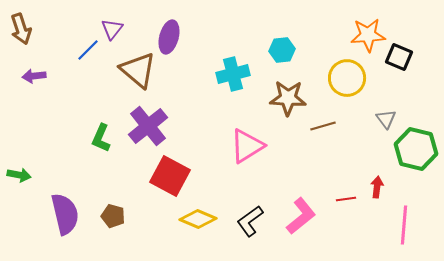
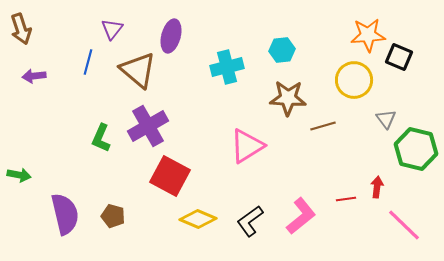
purple ellipse: moved 2 px right, 1 px up
blue line: moved 12 px down; rotated 30 degrees counterclockwise
cyan cross: moved 6 px left, 7 px up
yellow circle: moved 7 px right, 2 px down
purple cross: rotated 9 degrees clockwise
pink line: rotated 51 degrees counterclockwise
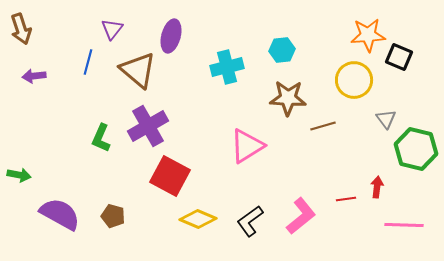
purple semicircle: moved 5 px left; rotated 48 degrees counterclockwise
pink line: rotated 42 degrees counterclockwise
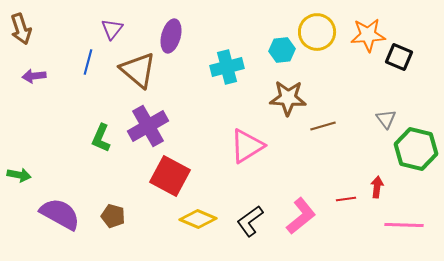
yellow circle: moved 37 px left, 48 px up
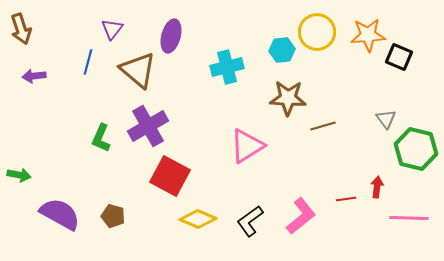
pink line: moved 5 px right, 7 px up
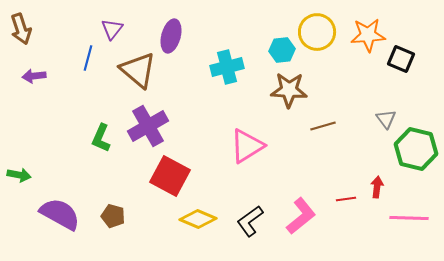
black square: moved 2 px right, 2 px down
blue line: moved 4 px up
brown star: moved 1 px right, 8 px up
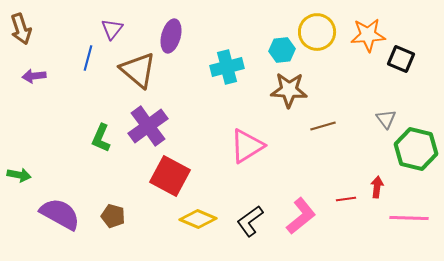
purple cross: rotated 6 degrees counterclockwise
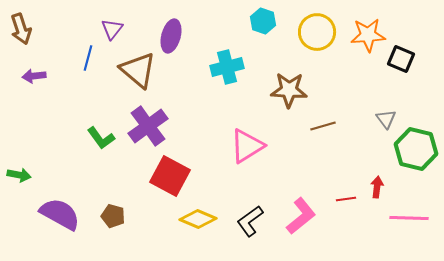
cyan hexagon: moved 19 px left, 29 px up; rotated 25 degrees clockwise
green L-shape: rotated 60 degrees counterclockwise
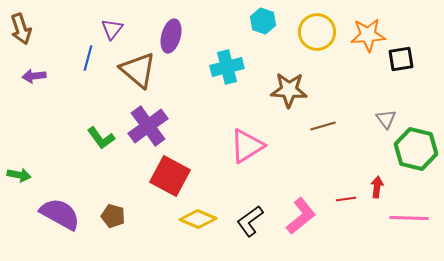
black square: rotated 32 degrees counterclockwise
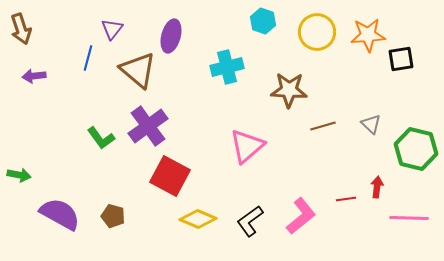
gray triangle: moved 15 px left, 5 px down; rotated 10 degrees counterclockwise
pink triangle: rotated 9 degrees counterclockwise
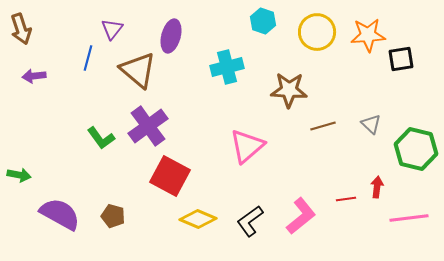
pink line: rotated 9 degrees counterclockwise
